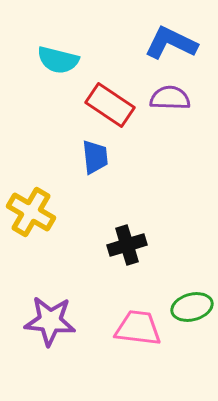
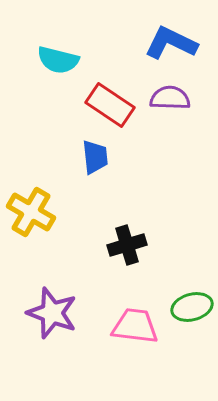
purple star: moved 2 px right, 8 px up; rotated 15 degrees clockwise
pink trapezoid: moved 3 px left, 2 px up
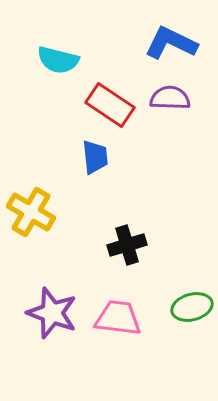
pink trapezoid: moved 17 px left, 8 px up
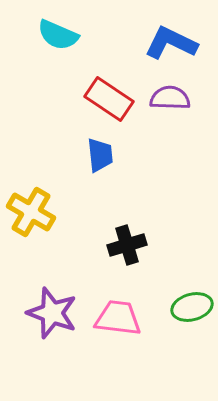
cyan semicircle: moved 25 px up; rotated 9 degrees clockwise
red rectangle: moved 1 px left, 6 px up
blue trapezoid: moved 5 px right, 2 px up
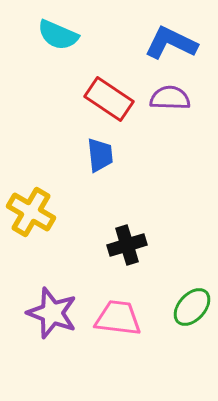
green ellipse: rotated 33 degrees counterclockwise
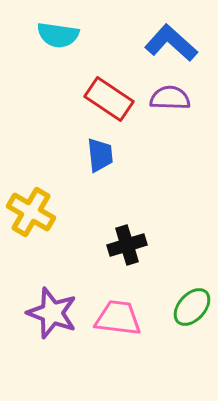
cyan semicircle: rotated 15 degrees counterclockwise
blue L-shape: rotated 16 degrees clockwise
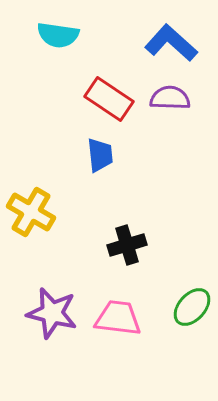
purple star: rotated 6 degrees counterclockwise
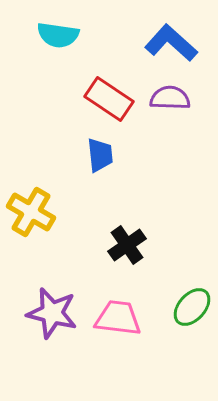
black cross: rotated 18 degrees counterclockwise
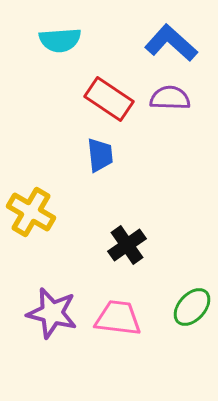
cyan semicircle: moved 2 px right, 5 px down; rotated 12 degrees counterclockwise
